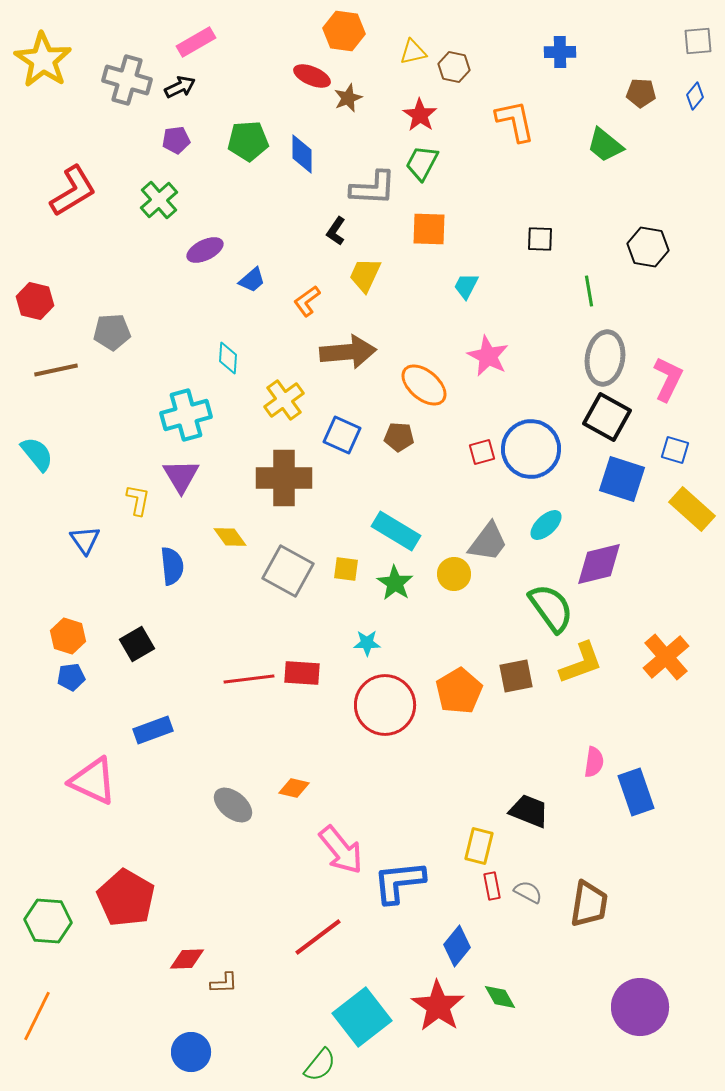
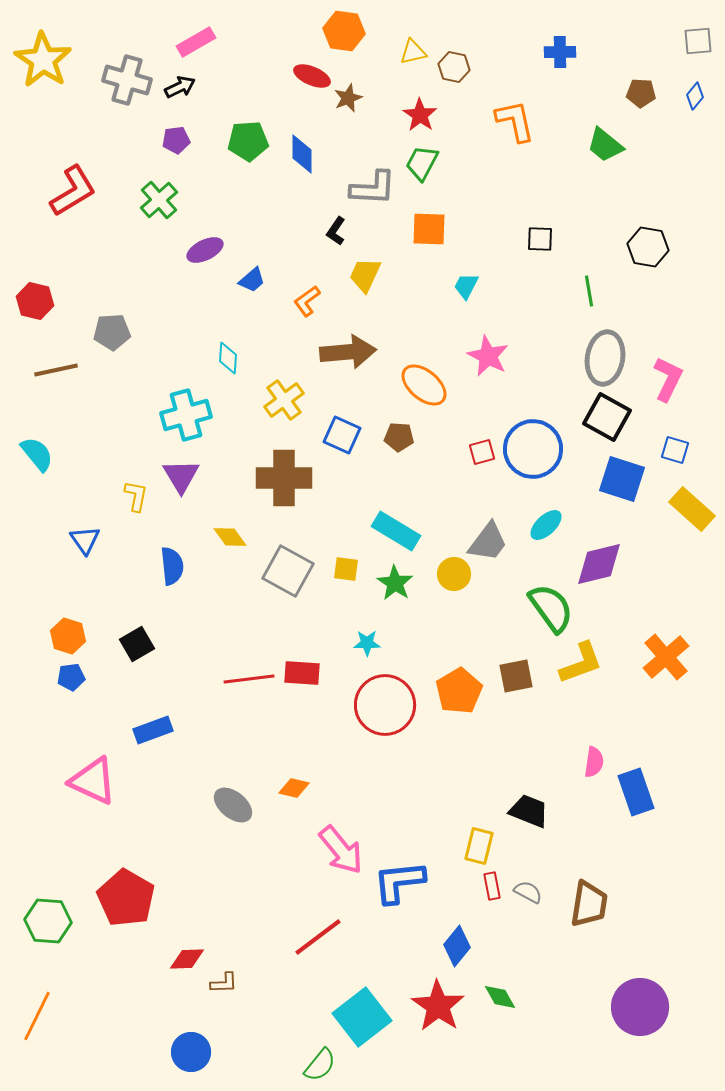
blue circle at (531, 449): moved 2 px right
yellow L-shape at (138, 500): moved 2 px left, 4 px up
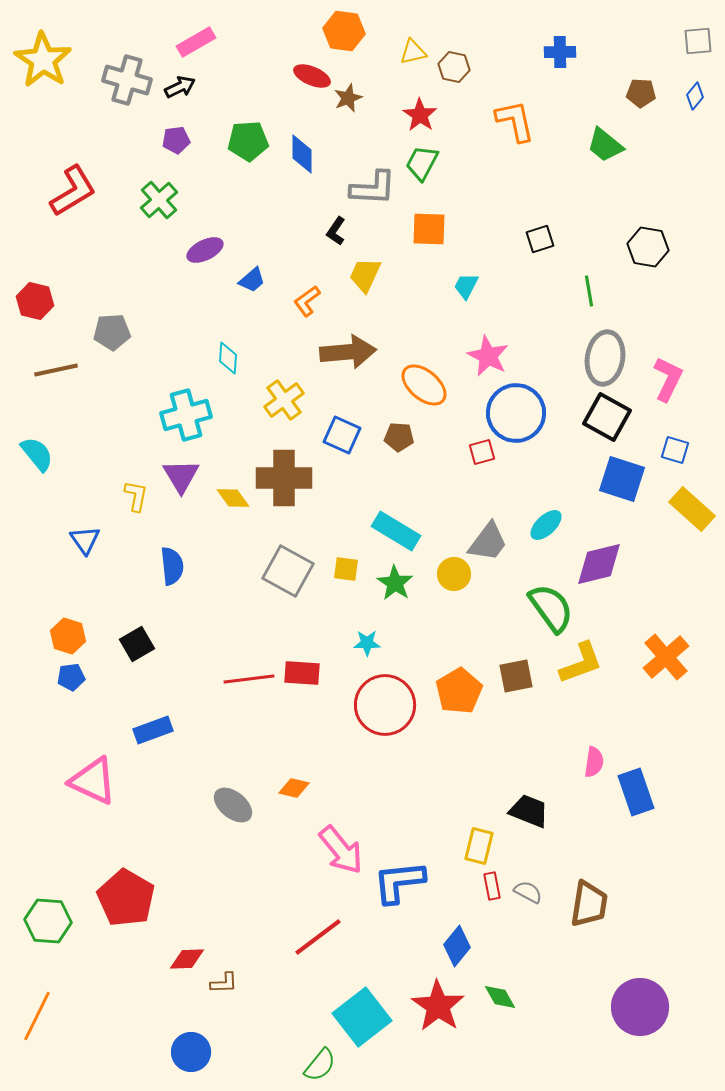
black square at (540, 239): rotated 20 degrees counterclockwise
blue circle at (533, 449): moved 17 px left, 36 px up
yellow diamond at (230, 537): moved 3 px right, 39 px up
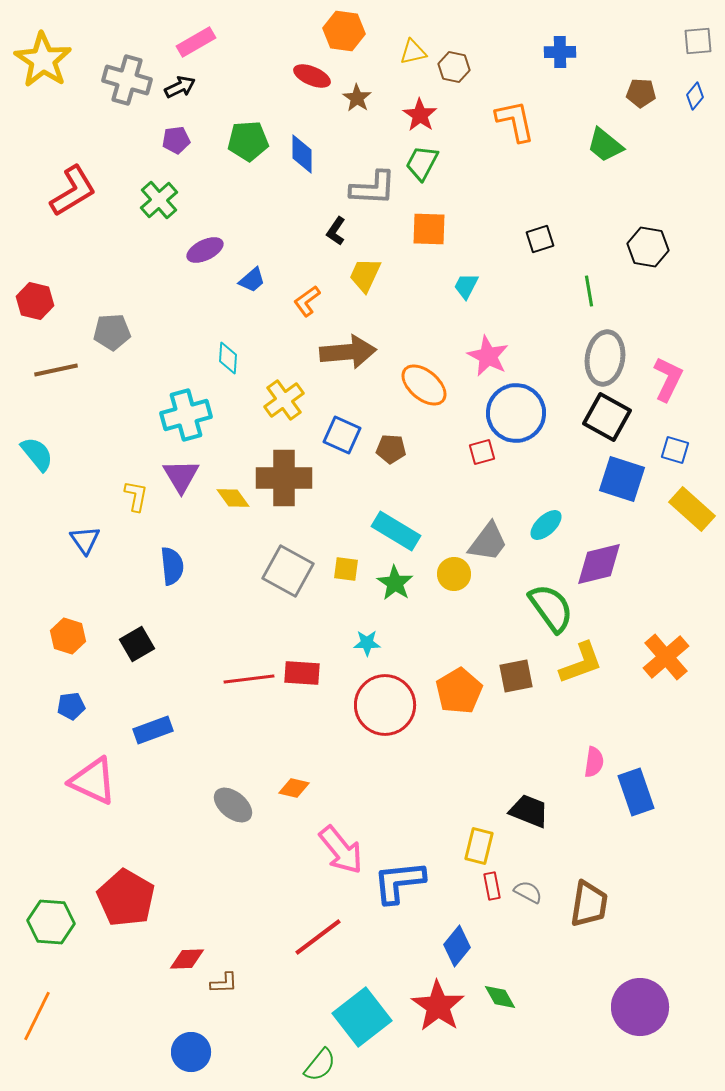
brown star at (348, 98): moved 9 px right; rotated 16 degrees counterclockwise
brown pentagon at (399, 437): moved 8 px left, 12 px down
blue pentagon at (71, 677): moved 29 px down
green hexagon at (48, 921): moved 3 px right, 1 px down
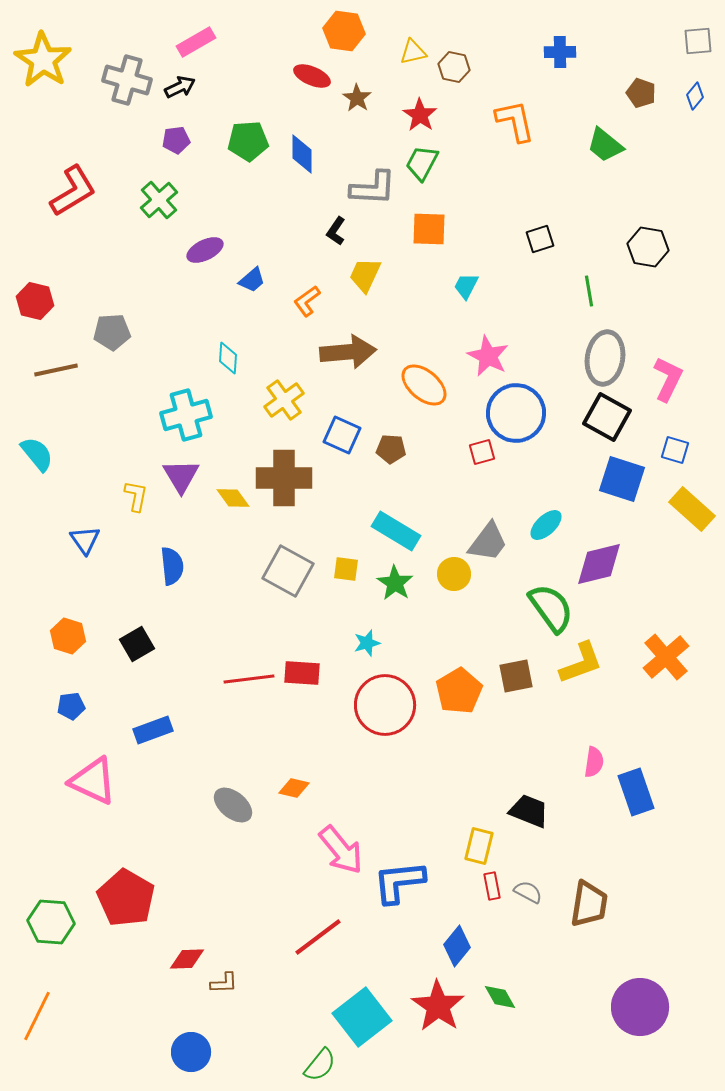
brown pentagon at (641, 93): rotated 16 degrees clockwise
cyan star at (367, 643): rotated 16 degrees counterclockwise
